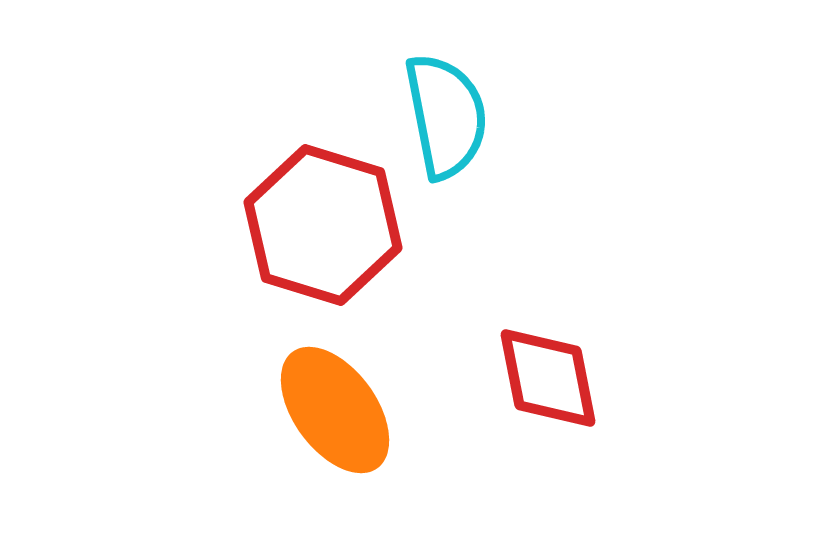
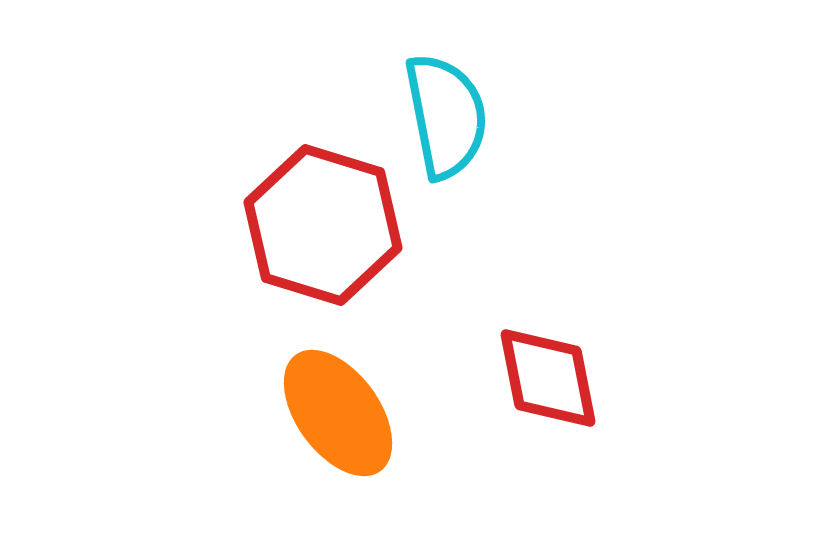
orange ellipse: moved 3 px right, 3 px down
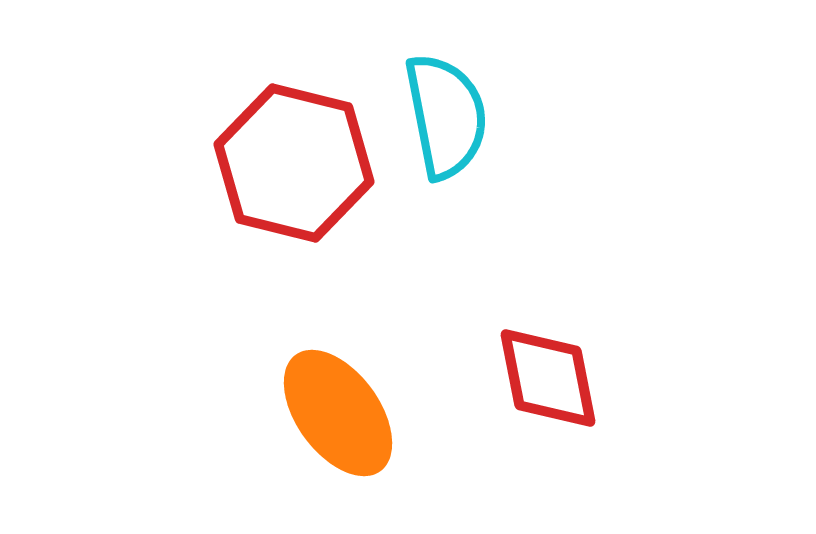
red hexagon: moved 29 px left, 62 px up; rotated 3 degrees counterclockwise
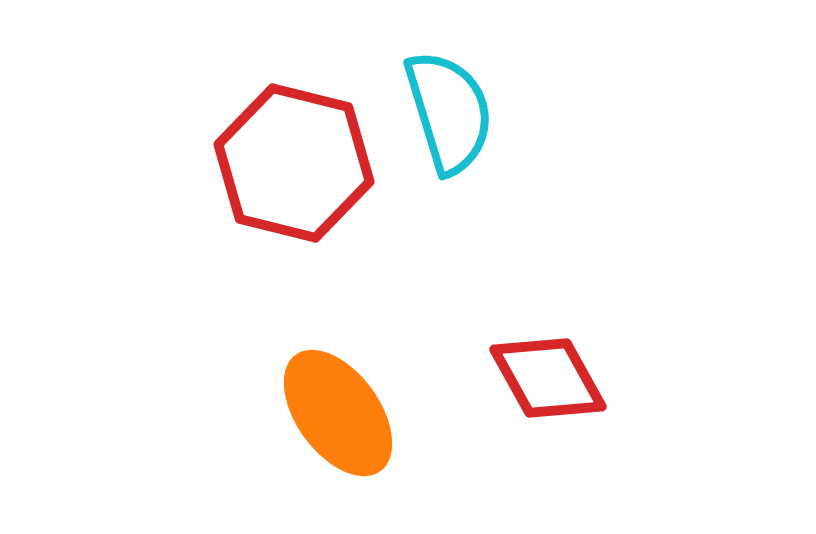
cyan semicircle: moved 3 px right, 4 px up; rotated 6 degrees counterclockwise
red diamond: rotated 18 degrees counterclockwise
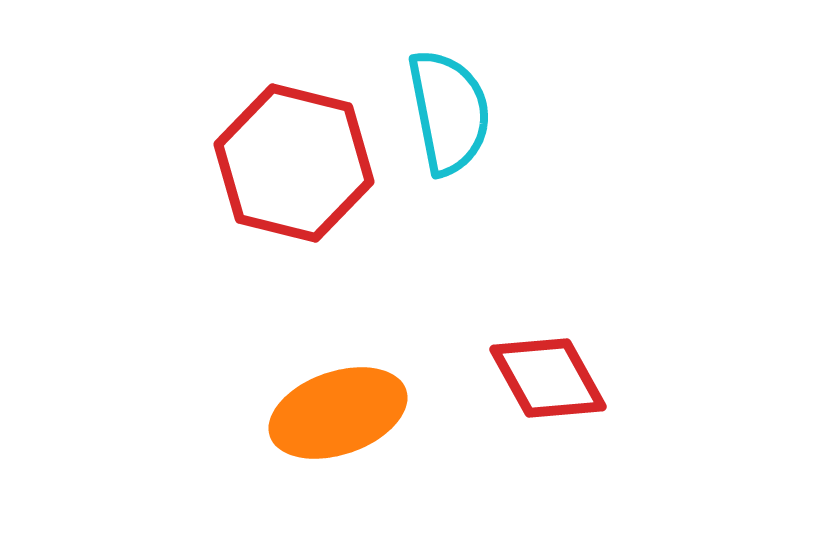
cyan semicircle: rotated 6 degrees clockwise
orange ellipse: rotated 73 degrees counterclockwise
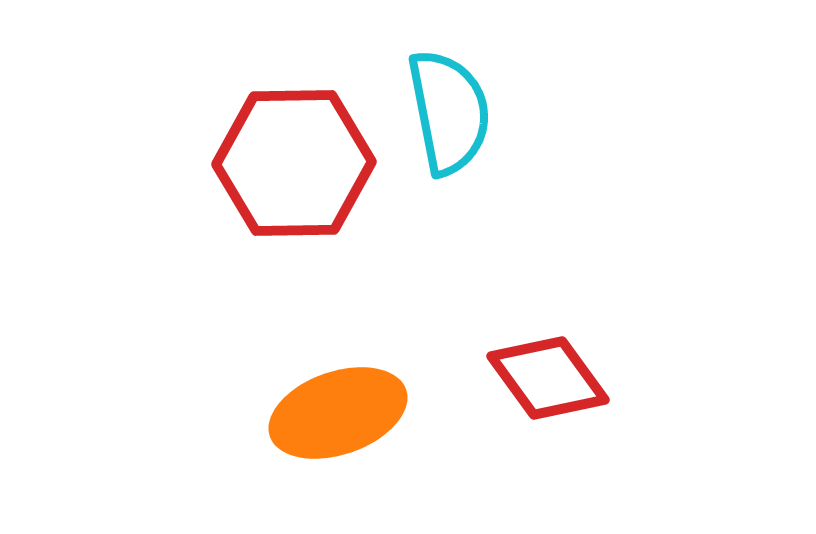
red hexagon: rotated 15 degrees counterclockwise
red diamond: rotated 7 degrees counterclockwise
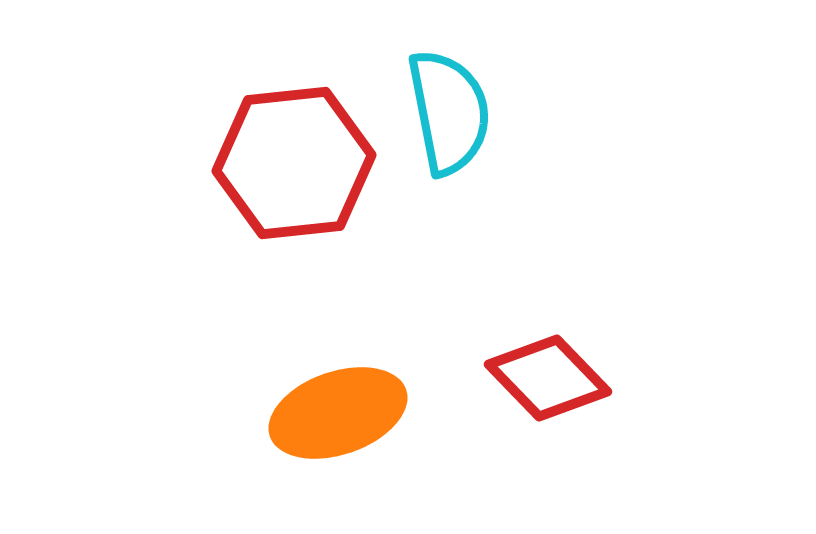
red hexagon: rotated 5 degrees counterclockwise
red diamond: rotated 8 degrees counterclockwise
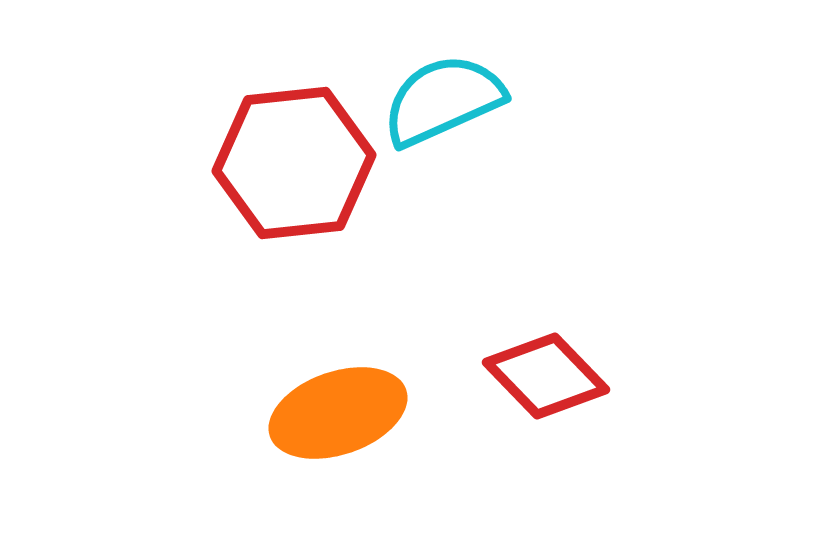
cyan semicircle: moved 6 px left, 12 px up; rotated 103 degrees counterclockwise
red diamond: moved 2 px left, 2 px up
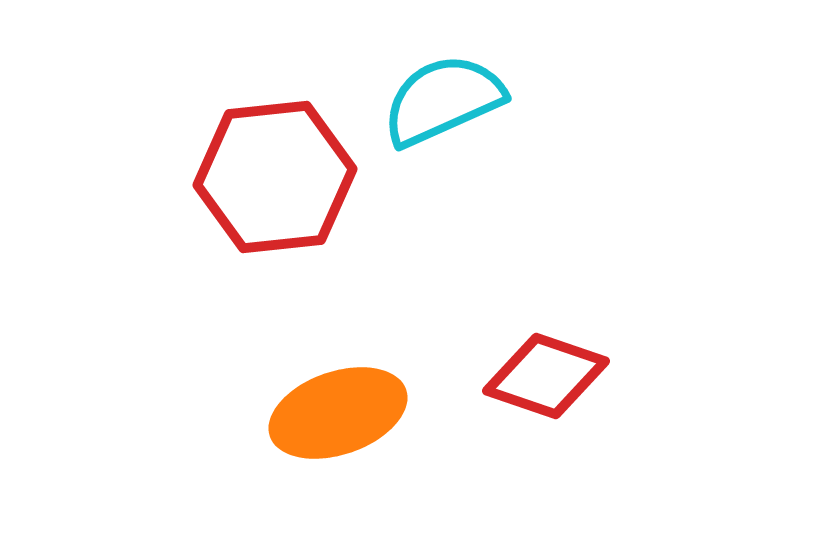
red hexagon: moved 19 px left, 14 px down
red diamond: rotated 27 degrees counterclockwise
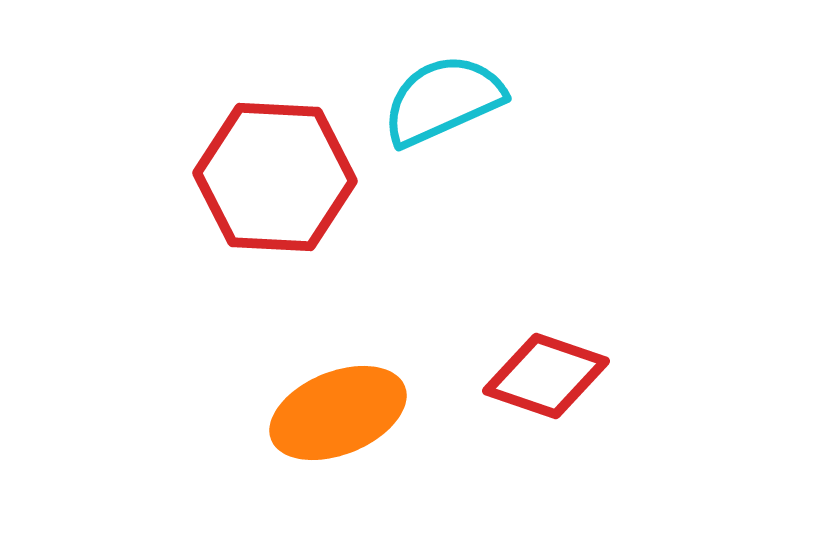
red hexagon: rotated 9 degrees clockwise
orange ellipse: rotated 3 degrees counterclockwise
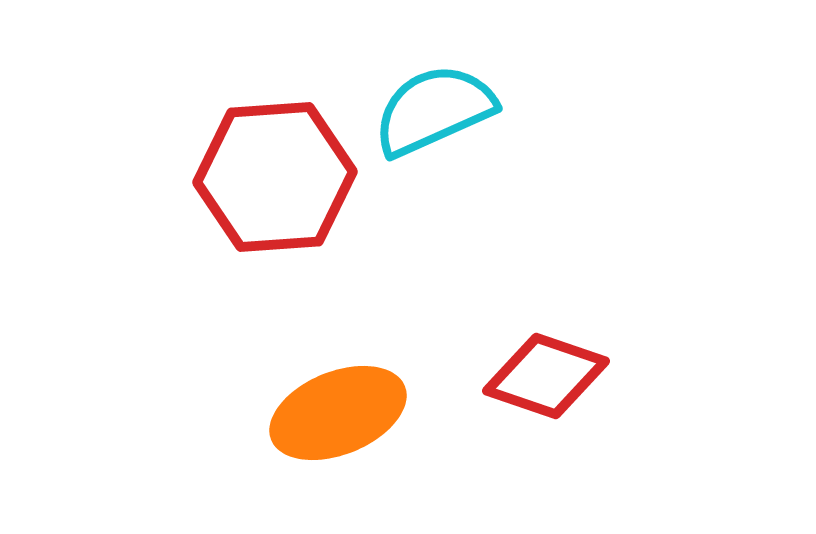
cyan semicircle: moved 9 px left, 10 px down
red hexagon: rotated 7 degrees counterclockwise
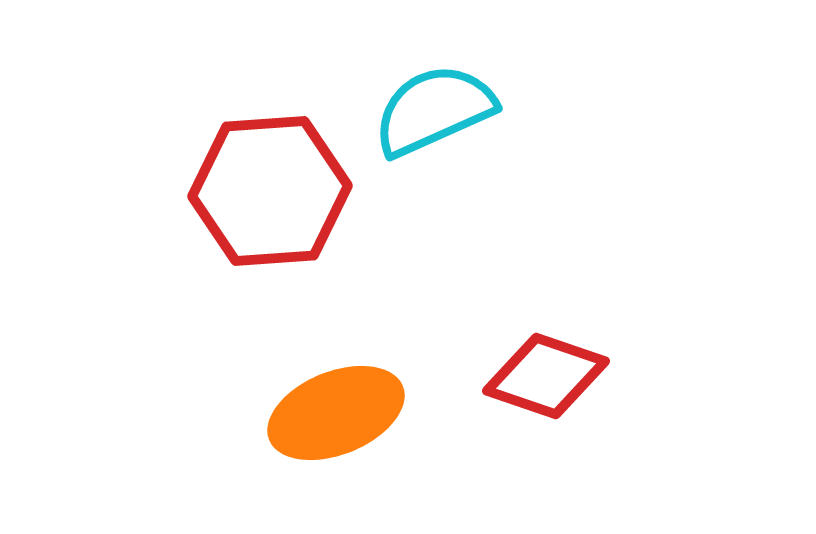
red hexagon: moved 5 px left, 14 px down
orange ellipse: moved 2 px left
